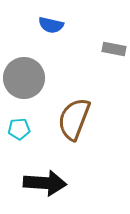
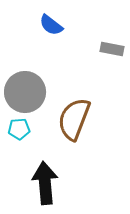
blue semicircle: rotated 25 degrees clockwise
gray rectangle: moved 2 px left
gray circle: moved 1 px right, 14 px down
black arrow: rotated 99 degrees counterclockwise
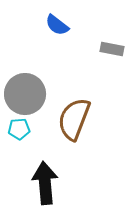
blue semicircle: moved 6 px right
gray circle: moved 2 px down
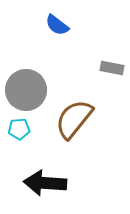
gray rectangle: moved 19 px down
gray circle: moved 1 px right, 4 px up
brown semicircle: rotated 18 degrees clockwise
black arrow: rotated 81 degrees counterclockwise
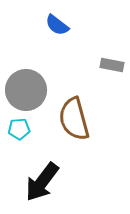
gray rectangle: moved 3 px up
brown semicircle: rotated 54 degrees counterclockwise
black arrow: moved 3 px left, 1 px up; rotated 57 degrees counterclockwise
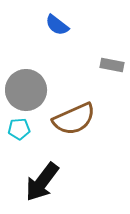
brown semicircle: rotated 99 degrees counterclockwise
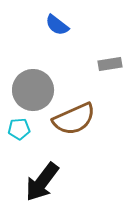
gray rectangle: moved 2 px left, 1 px up; rotated 20 degrees counterclockwise
gray circle: moved 7 px right
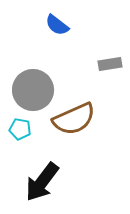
cyan pentagon: moved 1 px right; rotated 15 degrees clockwise
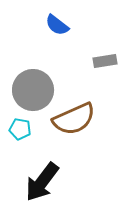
gray rectangle: moved 5 px left, 3 px up
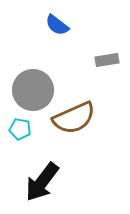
gray rectangle: moved 2 px right, 1 px up
brown semicircle: moved 1 px up
